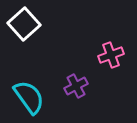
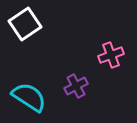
white square: moved 1 px right; rotated 8 degrees clockwise
cyan semicircle: rotated 21 degrees counterclockwise
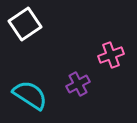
purple cross: moved 2 px right, 2 px up
cyan semicircle: moved 1 px right, 2 px up
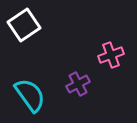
white square: moved 1 px left, 1 px down
cyan semicircle: rotated 21 degrees clockwise
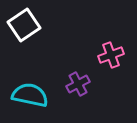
cyan semicircle: rotated 42 degrees counterclockwise
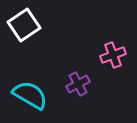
pink cross: moved 2 px right
cyan semicircle: rotated 18 degrees clockwise
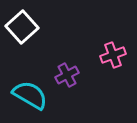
white square: moved 2 px left, 2 px down; rotated 8 degrees counterclockwise
purple cross: moved 11 px left, 9 px up
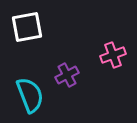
white square: moved 5 px right; rotated 32 degrees clockwise
cyan semicircle: rotated 39 degrees clockwise
